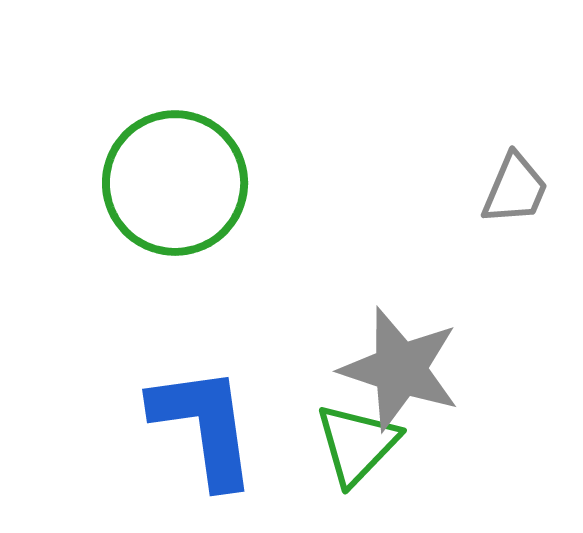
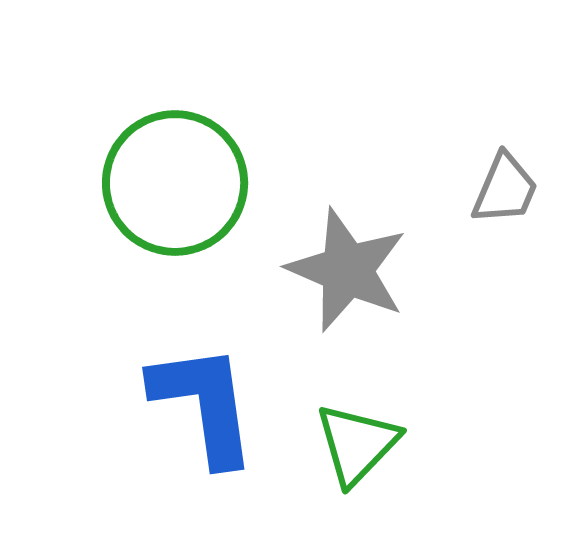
gray trapezoid: moved 10 px left
gray star: moved 53 px left, 99 px up; rotated 5 degrees clockwise
blue L-shape: moved 22 px up
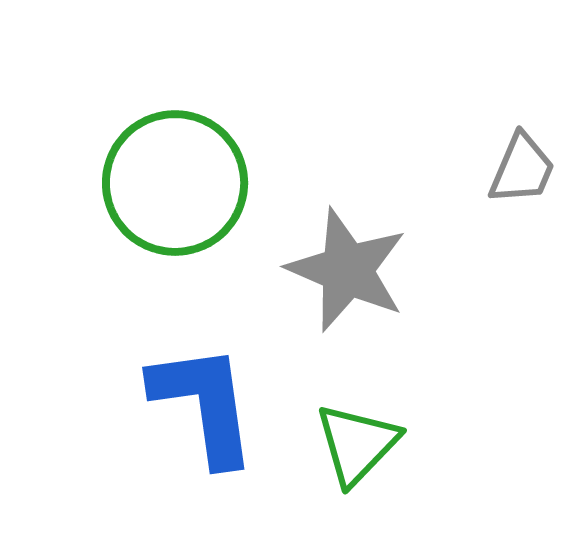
gray trapezoid: moved 17 px right, 20 px up
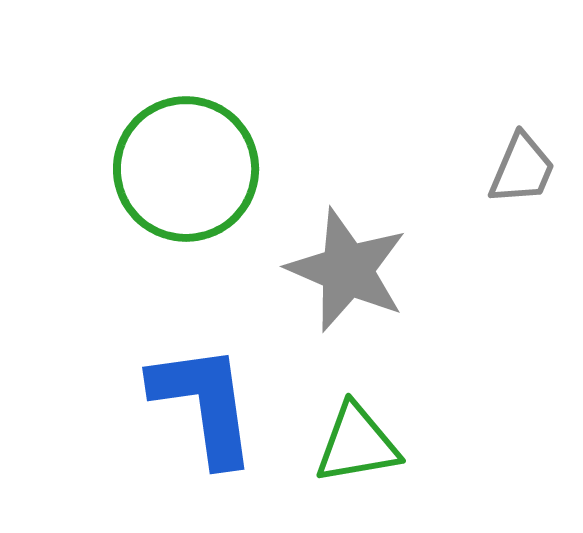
green circle: moved 11 px right, 14 px up
green triangle: rotated 36 degrees clockwise
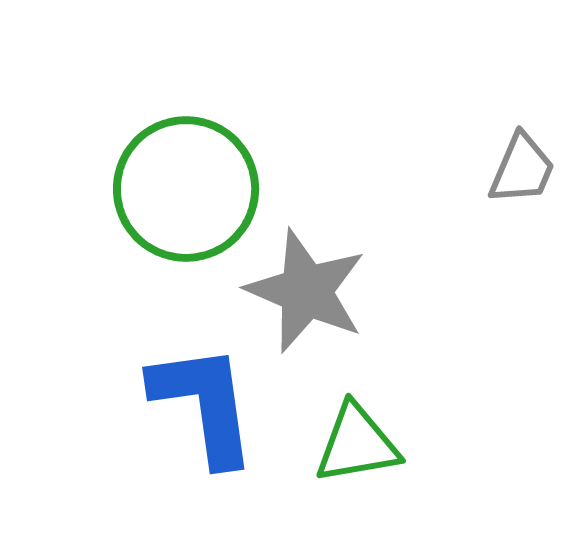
green circle: moved 20 px down
gray star: moved 41 px left, 21 px down
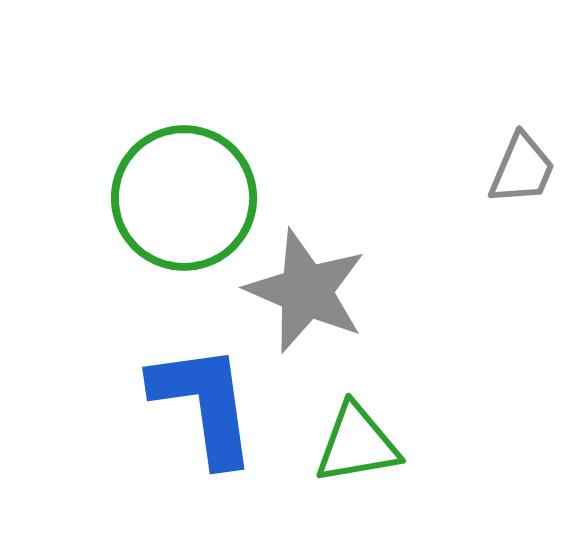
green circle: moved 2 px left, 9 px down
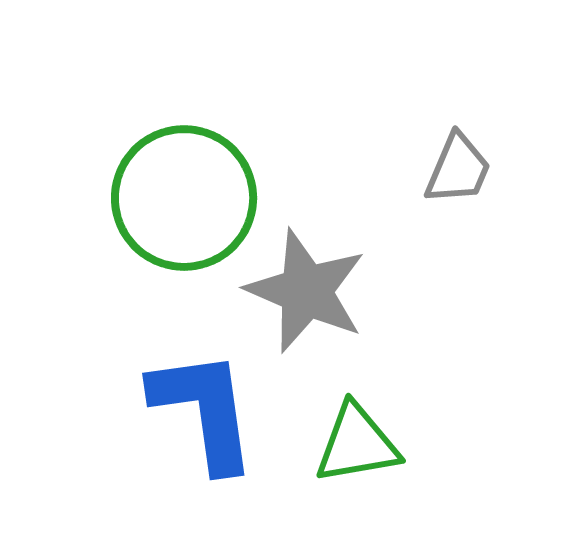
gray trapezoid: moved 64 px left
blue L-shape: moved 6 px down
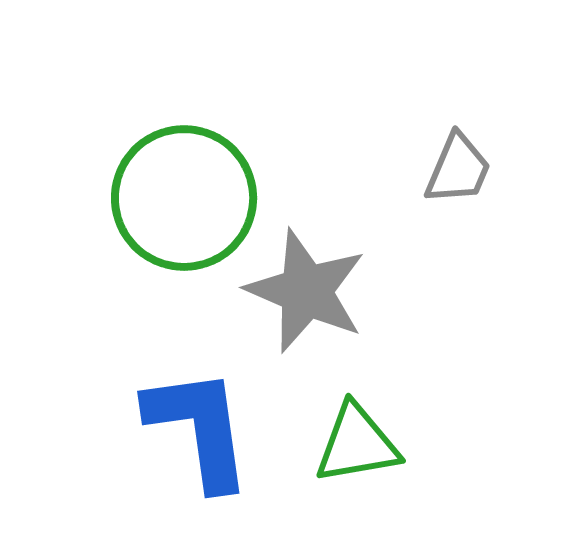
blue L-shape: moved 5 px left, 18 px down
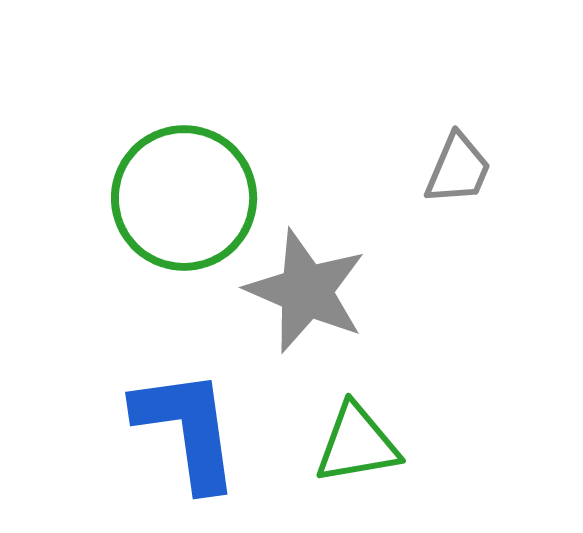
blue L-shape: moved 12 px left, 1 px down
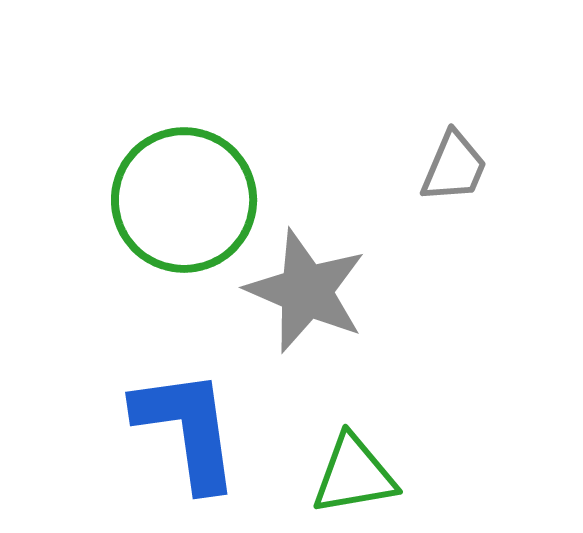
gray trapezoid: moved 4 px left, 2 px up
green circle: moved 2 px down
green triangle: moved 3 px left, 31 px down
